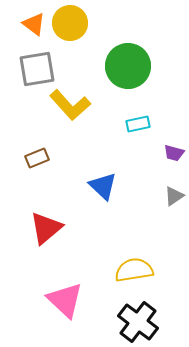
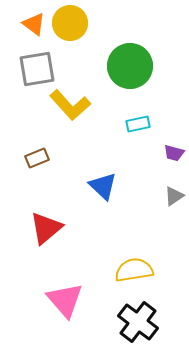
green circle: moved 2 px right
pink triangle: rotated 6 degrees clockwise
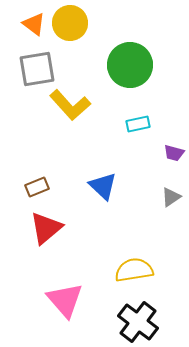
green circle: moved 1 px up
brown rectangle: moved 29 px down
gray triangle: moved 3 px left, 1 px down
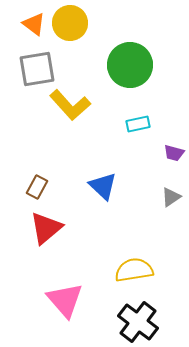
brown rectangle: rotated 40 degrees counterclockwise
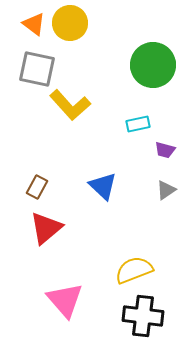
green circle: moved 23 px right
gray square: rotated 21 degrees clockwise
purple trapezoid: moved 9 px left, 3 px up
gray triangle: moved 5 px left, 7 px up
yellow semicircle: rotated 12 degrees counterclockwise
black cross: moved 5 px right, 6 px up; rotated 30 degrees counterclockwise
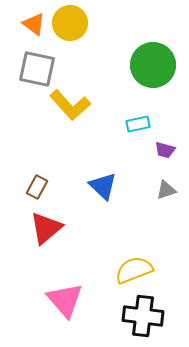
gray triangle: rotated 15 degrees clockwise
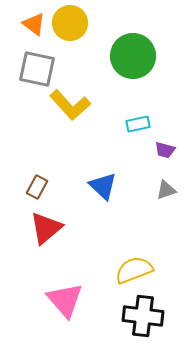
green circle: moved 20 px left, 9 px up
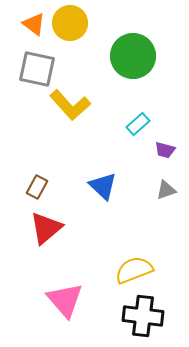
cyan rectangle: rotated 30 degrees counterclockwise
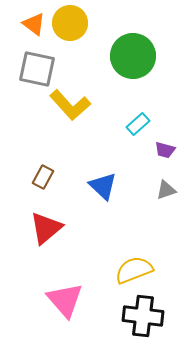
brown rectangle: moved 6 px right, 10 px up
